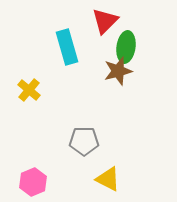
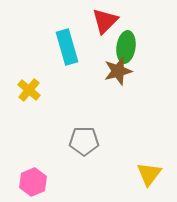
yellow triangle: moved 41 px right, 5 px up; rotated 40 degrees clockwise
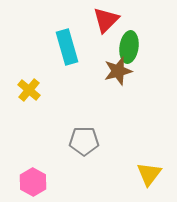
red triangle: moved 1 px right, 1 px up
green ellipse: moved 3 px right
pink hexagon: rotated 8 degrees counterclockwise
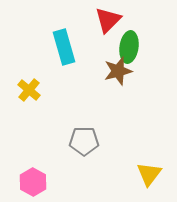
red triangle: moved 2 px right
cyan rectangle: moved 3 px left
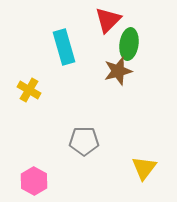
green ellipse: moved 3 px up
yellow cross: rotated 10 degrees counterclockwise
yellow triangle: moved 5 px left, 6 px up
pink hexagon: moved 1 px right, 1 px up
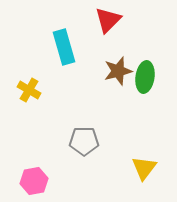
green ellipse: moved 16 px right, 33 px down
pink hexagon: rotated 20 degrees clockwise
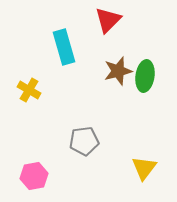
green ellipse: moved 1 px up
gray pentagon: rotated 8 degrees counterclockwise
pink hexagon: moved 5 px up
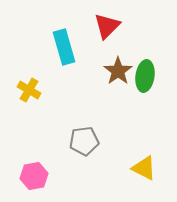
red triangle: moved 1 px left, 6 px down
brown star: rotated 20 degrees counterclockwise
yellow triangle: rotated 40 degrees counterclockwise
